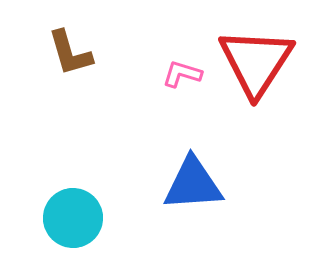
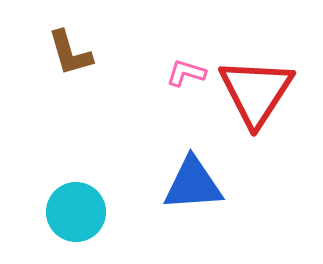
red triangle: moved 30 px down
pink L-shape: moved 4 px right, 1 px up
cyan circle: moved 3 px right, 6 px up
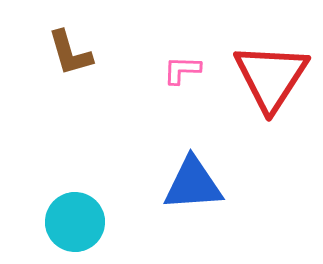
pink L-shape: moved 4 px left, 3 px up; rotated 15 degrees counterclockwise
red triangle: moved 15 px right, 15 px up
cyan circle: moved 1 px left, 10 px down
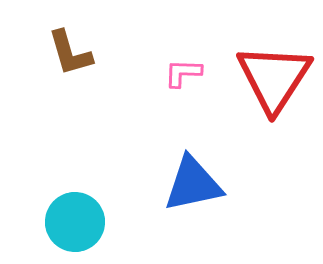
pink L-shape: moved 1 px right, 3 px down
red triangle: moved 3 px right, 1 px down
blue triangle: rotated 8 degrees counterclockwise
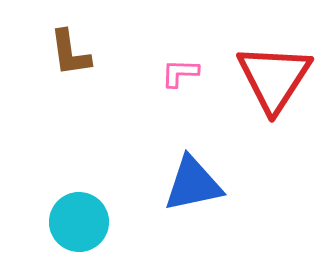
brown L-shape: rotated 8 degrees clockwise
pink L-shape: moved 3 px left
cyan circle: moved 4 px right
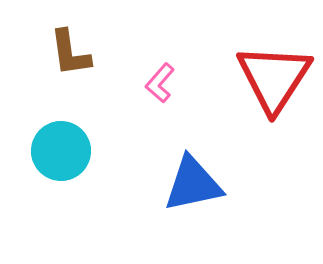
pink L-shape: moved 20 px left, 10 px down; rotated 51 degrees counterclockwise
cyan circle: moved 18 px left, 71 px up
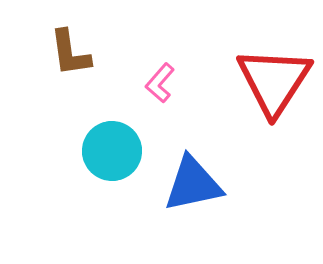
red triangle: moved 3 px down
cyan circle: moved 51 px right
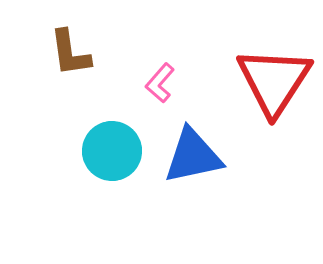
blue triangle: moved 28 px up
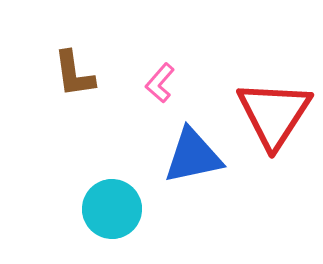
brown L-shape: moved 4 px right, 21 px down
red triangle: moved 33 px down
cyan circle: moved 58 px down
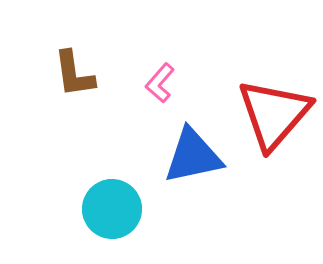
red triangle: rotated 8 degrees clockwise
